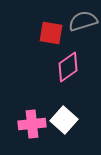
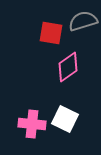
white square: moved 1 px right, 1 px up; rotated 16 degrees counterclockwise
pink cross: rotated 12 degrees clockwise
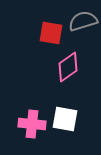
white square: rotated 16 degrees counterclockwise
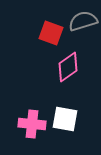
red square: rotated 10 degrees clockwise
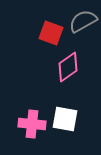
gray semicircle: rotated 12 degrees counterclockwise
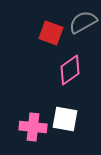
gray semicircle: moved 1 px down
pink diamond: moved 2 px right, 3 px down
pink cross: moved 1 px right, 3 px down
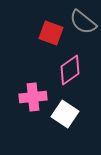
gray semicircle: rotated 112 degrees counterclockwise
white square: moved 5 px up; rotated 24 degrees clockwise
pink cross: moved 30 px up; rotated 12 degrees counterclockwise
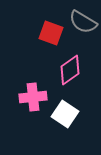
gray semicircle: rotated 8 degrees counterclockwise
